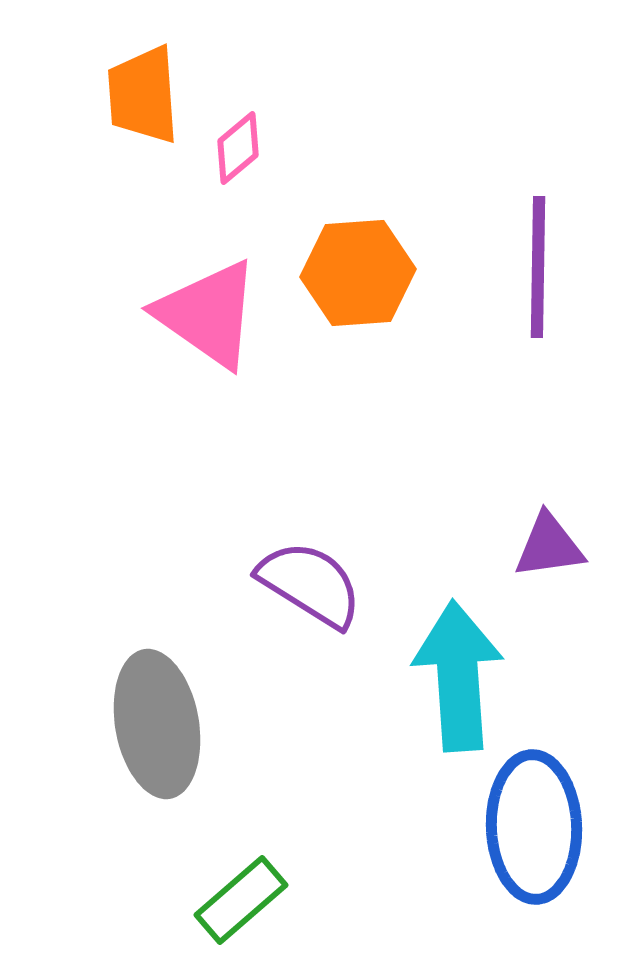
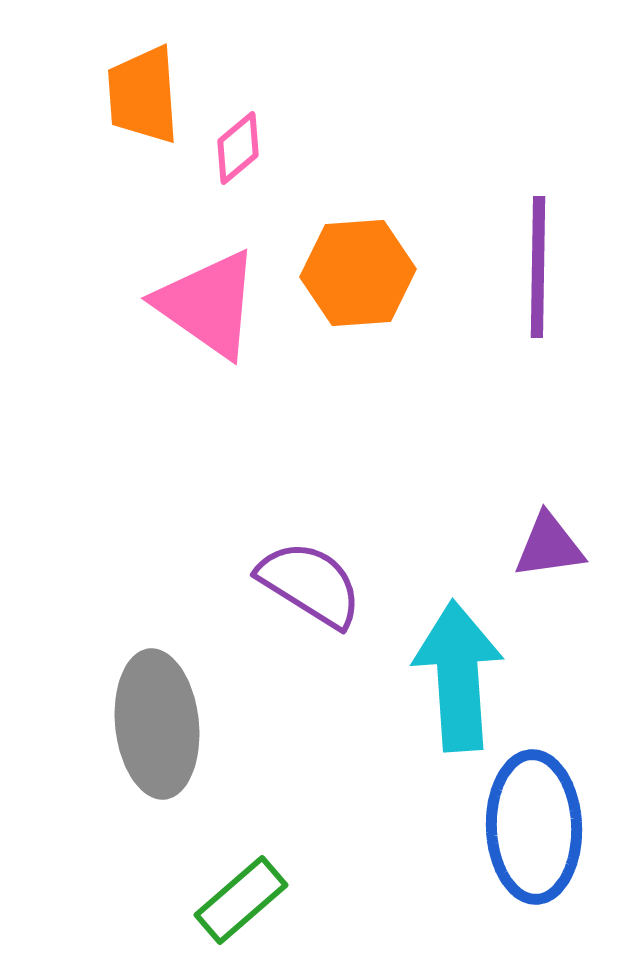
pink triangle: moved 10 px up
gray ellipse: rotated 4 degrees clockwise
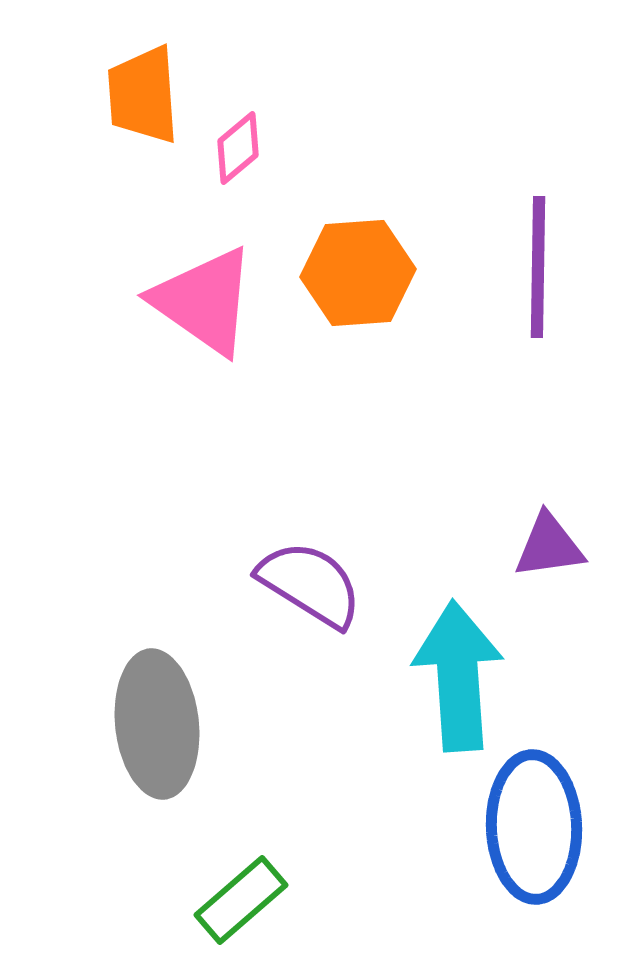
pink triangle: moved 4 px left, 3 px up
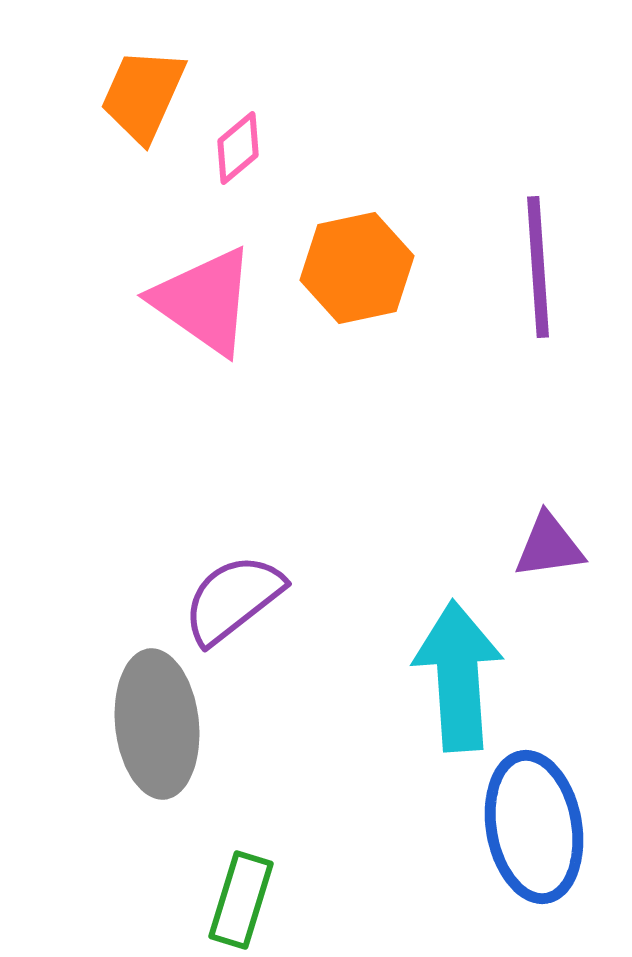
orange trapezoid: rotated 28 degrees clockwise
purple line: rotated 5 degrees counterclockwise
orange hexagon: moved 1 px left, 5 px up; rotated 8 degrees counterclockwise
purple semicircle: moved 77 px left, 15 px down; rotated 70 degrees counterclockwise
blue ellipse: rotated 8 degrees counterclockwise
green rectangle: rotated 32 degrees counterclockwise
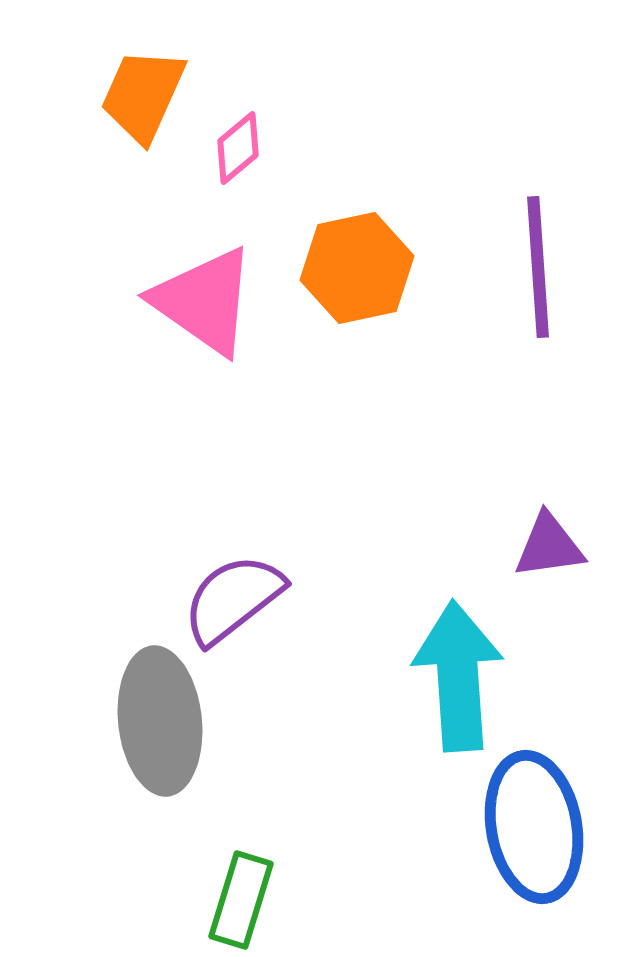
gray ellipse: moved 3 px right, 3 px up
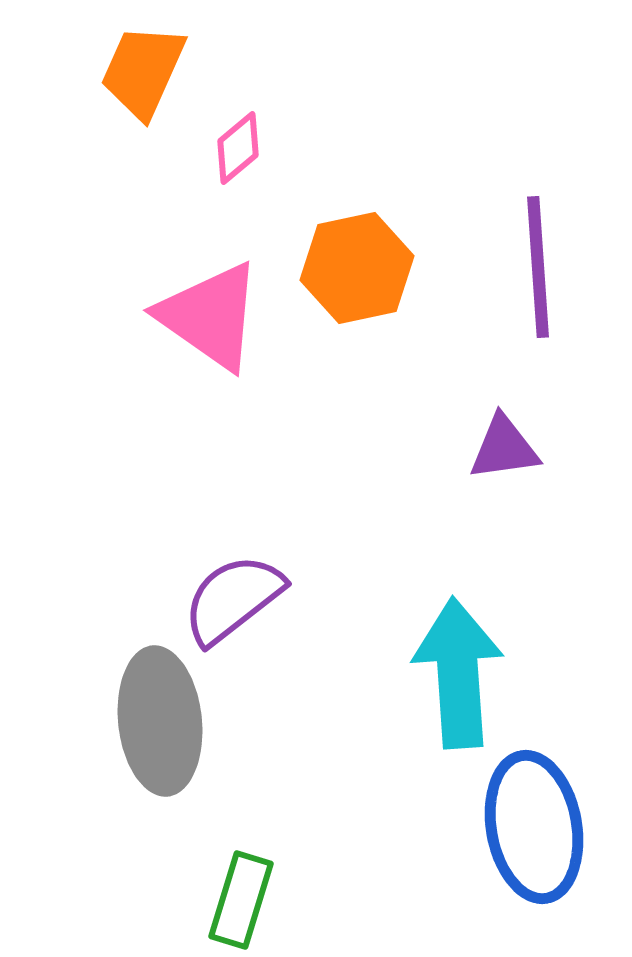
orange trapezoid: moved 24 px up
pink triangle: moved 6 px right, 15 px down
purple triangle: moved 45 px left, 98 px up
cyan arrow: moved 3 px up
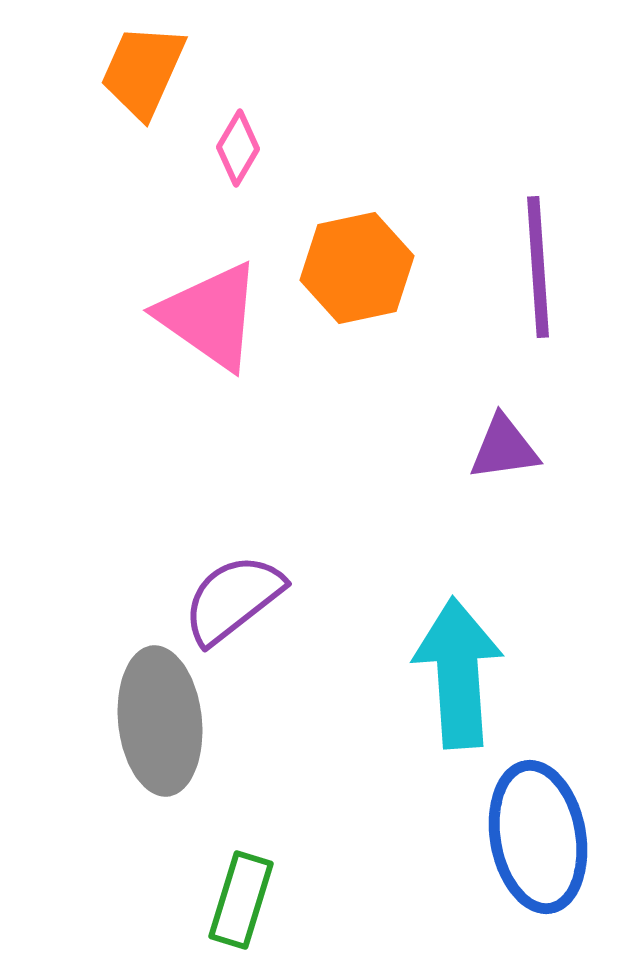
pink diamond: rotated 20 degrees counterclockwise
blue ellipse: moved 4 px right, 10 px down
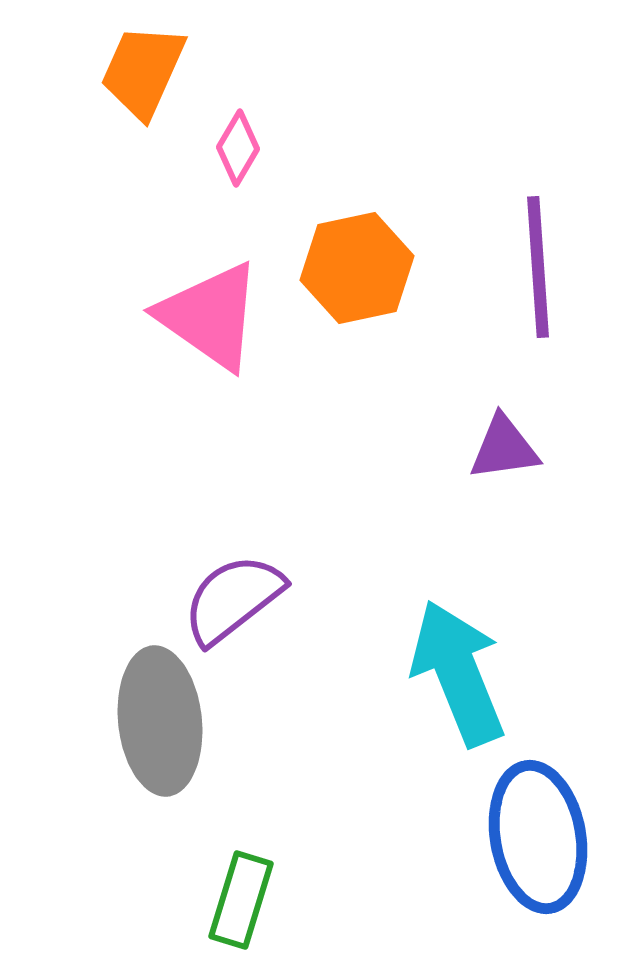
cyan arrow: rotated 18 degrees counterclockwise
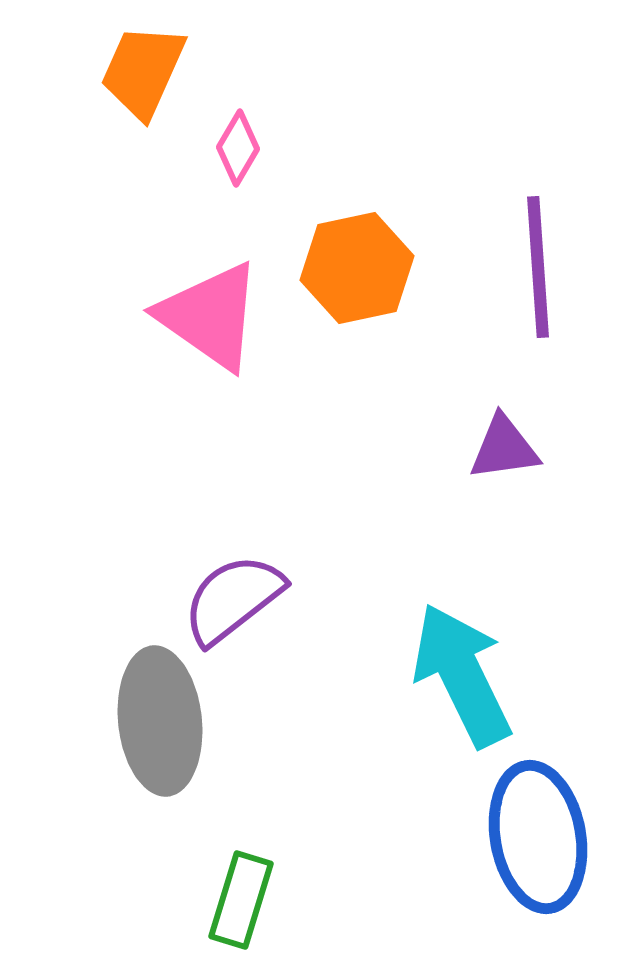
cyan arrow: moved 4 px right, 2 px down; rotated 4 degrees counterclockwise
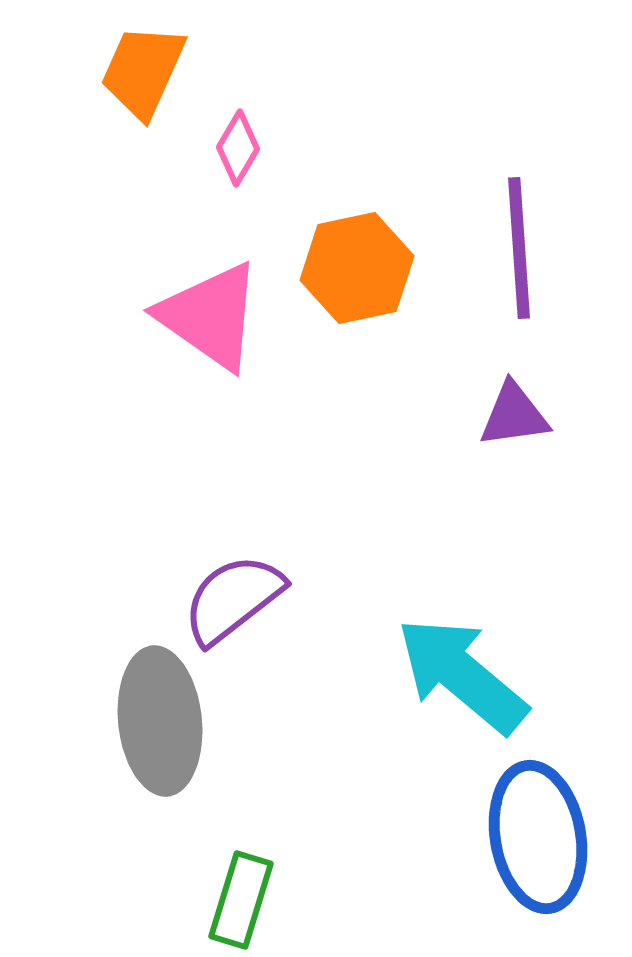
purple line: moved 19 px left, 19 px up
purple triangle: moved 10 px right, 33 px up
cyan arrow: rotated 24 degrees counterclockwise
